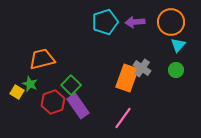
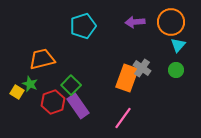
cyan pentagon: moved 22 px left, 4 px down
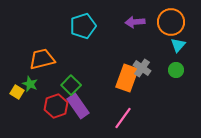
red hexagon: moved 3 px right, 4 px down
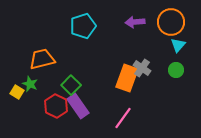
red hexagon: rotated 15 degrees counterclockwise
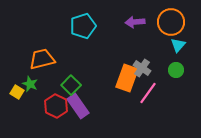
pink line: moved 25 px right, 25 px up
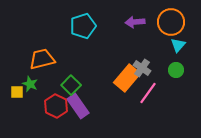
orange rectangle: rotated 20 degrees clockwise
yellow square: rotated 32 degrees counterclockwise
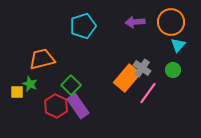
green circle: moved 3 px left
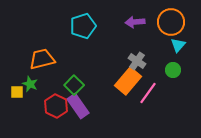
gray cross: moved 5 px left, 7 px up
orange rectangle: moved 1 px right, 3 px down
green square: moved 3 px right
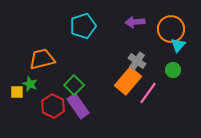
orange circle: moved 7 px down
red hexagon: moved 3 px left
